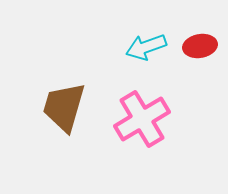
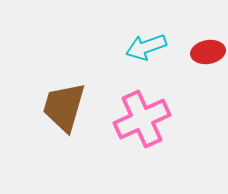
red ellipse: moved 8 px right, 6 px down
pink cross: rotated 6 degrees clockwise
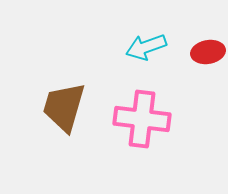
pink cross: rotated 32 degrees clockwise
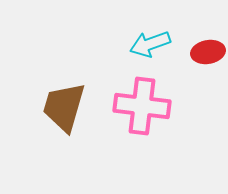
cyan arrow: moved 4 px right, 3 px up
pink cross: moved 13 px up
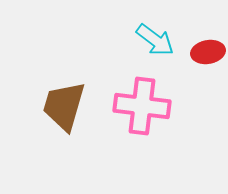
cyan arrow: moved 5 px right, 4 px up; rotated 123 degrees counterclockwise
brown trapezoid: moved 1 px up
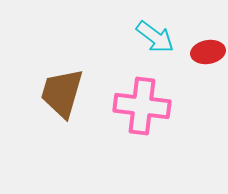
cyan arrow: moved 3 px up
brown trapezoid: moved 2 px left, 13 px up
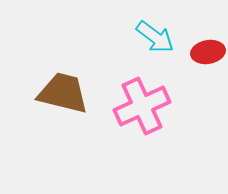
brown trapezoid: moved 1 px right; rotated 88 degrees clockwise
pink cross: rotated 32 degrees counterclockwise
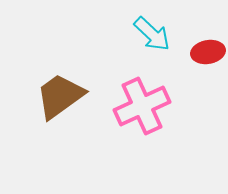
cyan arrow: moved 3 px left, 3 px up; rotated 6 degrees clockwise
brown trapezoid: moved 3 px left, 3 px down; rotated 50 degrees counterclockwise
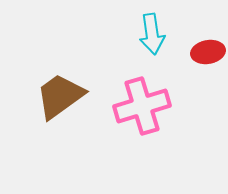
cyan arrow: rotated 39 degrees clockwise
pink cross: rotated 8 degrees clockwise
